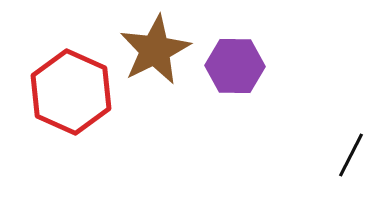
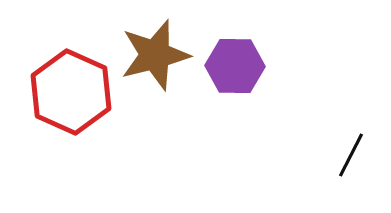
brown star: moved 5 px down; rotated 12 degrees clockwise
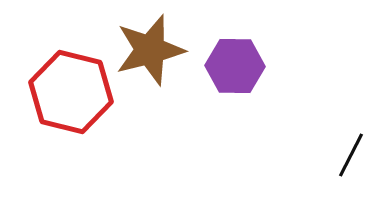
brown star: moved 5 px left, 5 px up
red hexagon: rotated 10 degrees counterclockwise
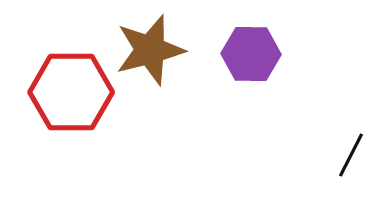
purple hexagon: moved 16 px right, 12 px up
red hexagon: rotated 14 degrees counterclockwise
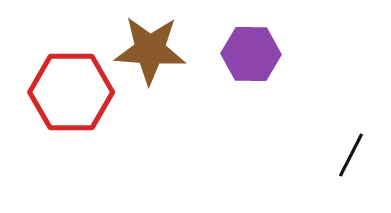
brown star: rotated 18 degrees clockwise
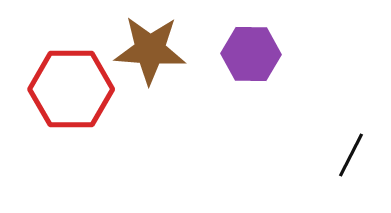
red hexagon: moved 3 px up
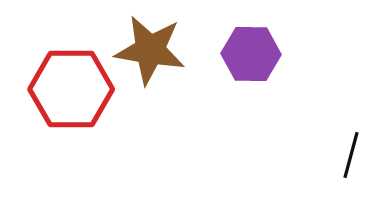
brown star: rotated 6 degrees clockwise
black line: rotated 12 degrees counterclockwise
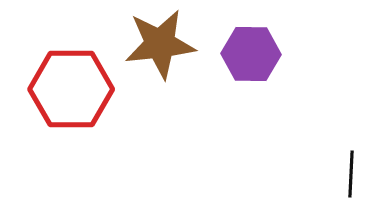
brown star: moved 10 px right, 6 px up; rotated 16 degrees counterclockwise
black line: moved 19 px down; rotated 12 degrees counterclockwise
